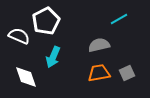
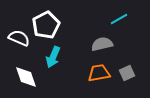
white pentagon: moved 4 px down
white semicircle: moved 2 px down
gray semicircle: moved 3 px right, 1 px up
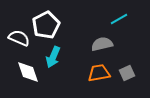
white diamond: moved 2 px right, 5 px up
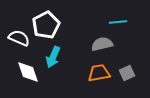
cyan line: moved 1 px left, 3 px down; rotated 24 degrees clockwise
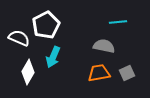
gray semicircle: moved 2 px right, 2 px down; rotated 25 degrees clockwise
white diamond: rotated 50 degrees clockwise
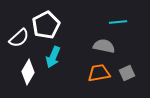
white semicircle: rotated 115 degrees clockwise
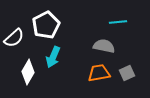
white semicircle: moved 5 px left
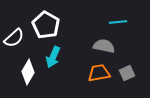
white pentagon: rotated 16 degrees counterclockwise
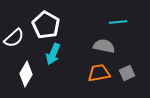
cyan arrow: moved 3 px up
white diamond: moved 2 px left, 2 px down
